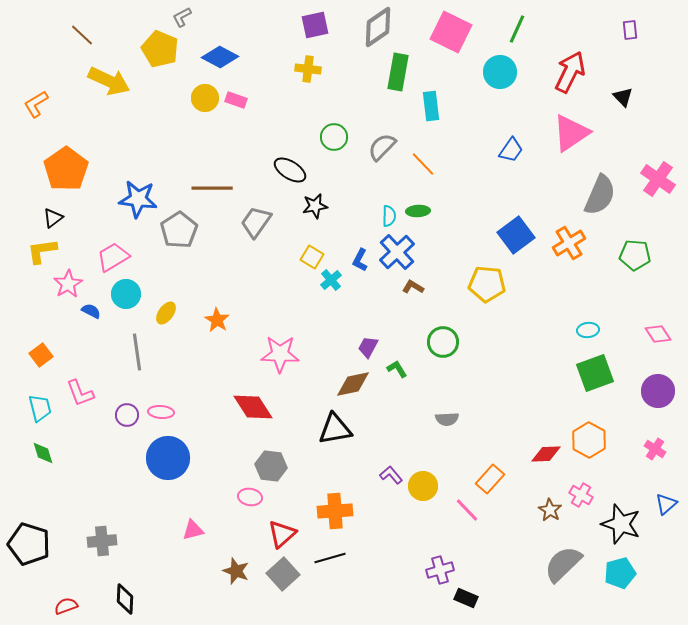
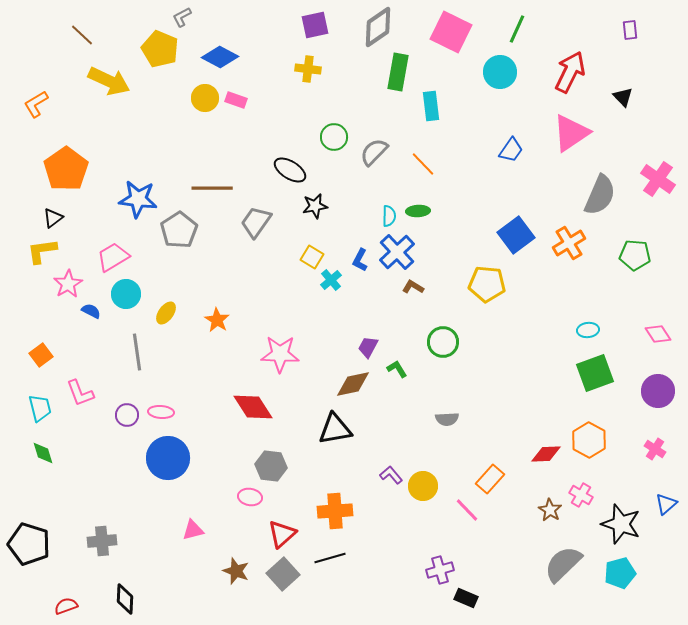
gray semicircle at (382, 147): moved 8 px left, 5 px down
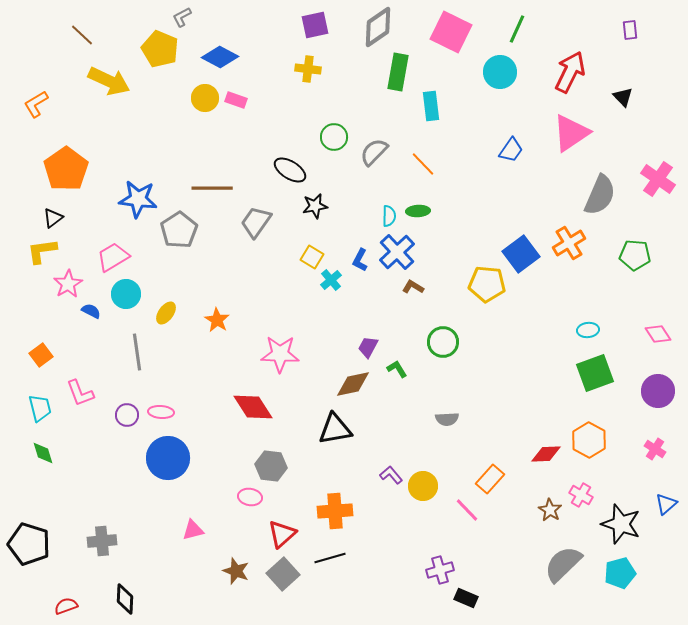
blue square at (516, 235): moved 5 px right, 19 px down
